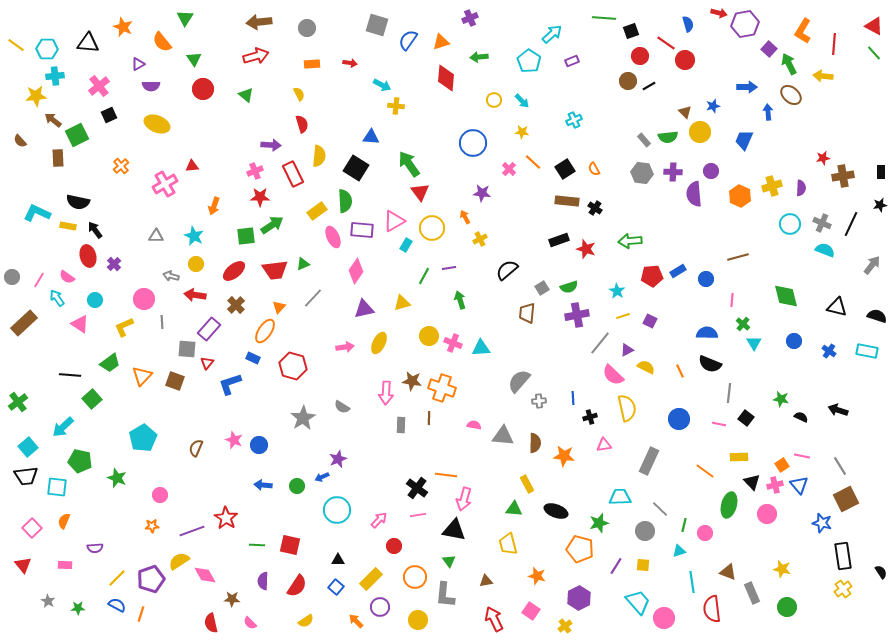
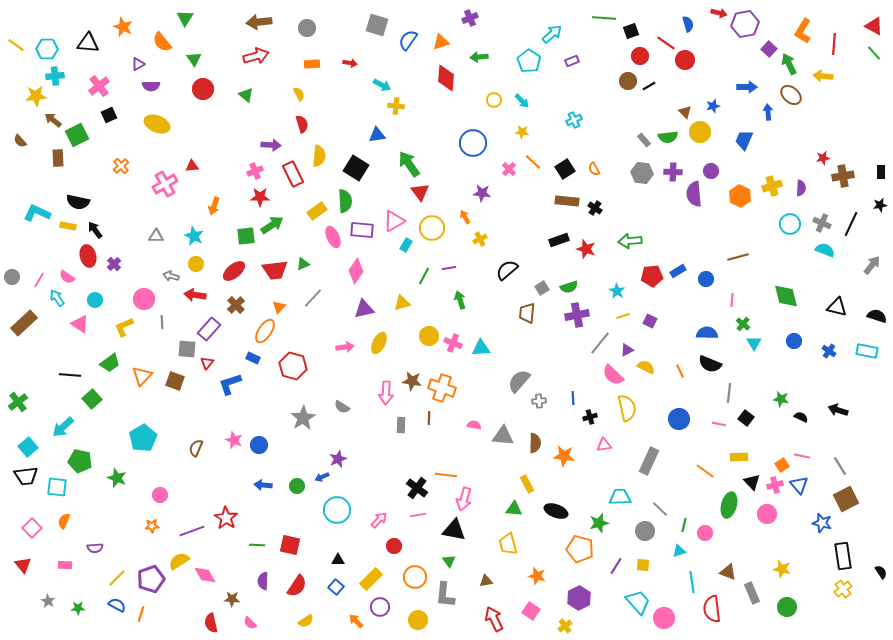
blue triangle at (371, 137): moved 6 px right, 2 px up; rotated 12 degrees counterclockwise
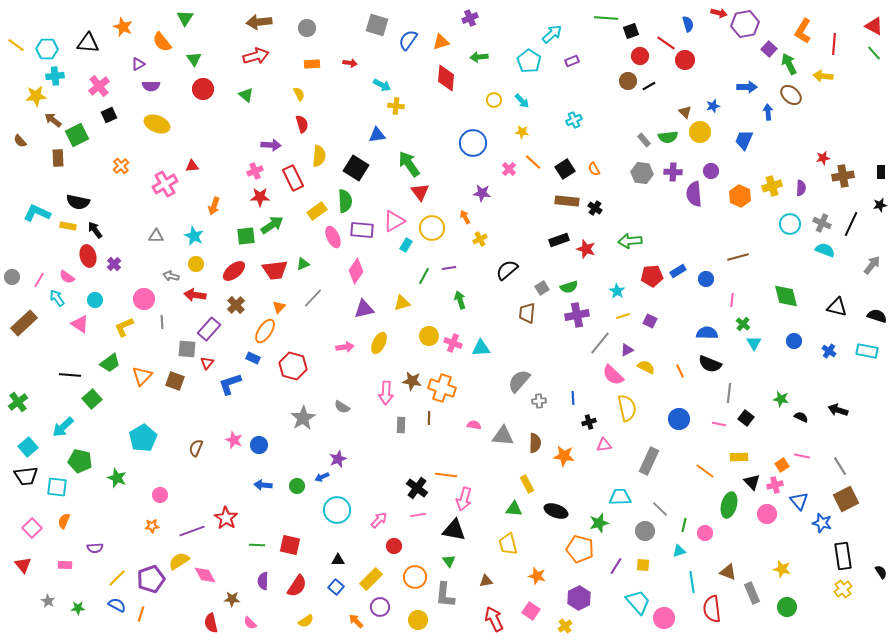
green line at (604, 18): moved 2 px right
red rectangle at (293, 174): moved 4 px down
black cross at (590, 417): moved 1 px left, 5 px down
blue triangle at (799, 485): moved 16 px down
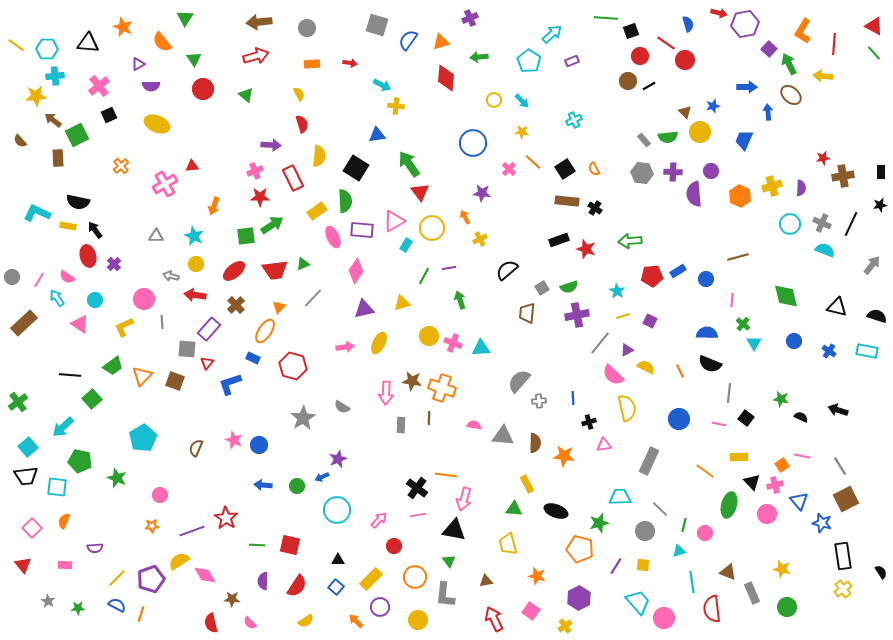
green trapezoid at (110, 363): moved 3 px right, 3 px down
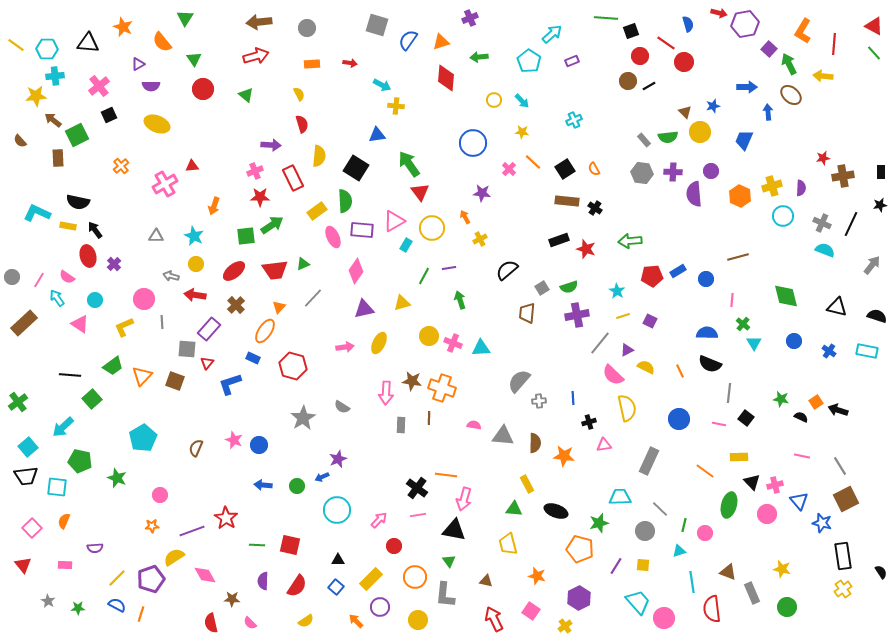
red circle at (685, 60): moved 1 px left, 2 px down
cyan circle at (790, 224): moved 7 px left, 8 px up
orange square at (782, 465): moved 34 px right, 63 px up
yellow semicircle at (179, 561): moved 5 px left, 4 px up
brown triangle at (486, 581): rotated 24 degrees clockwise
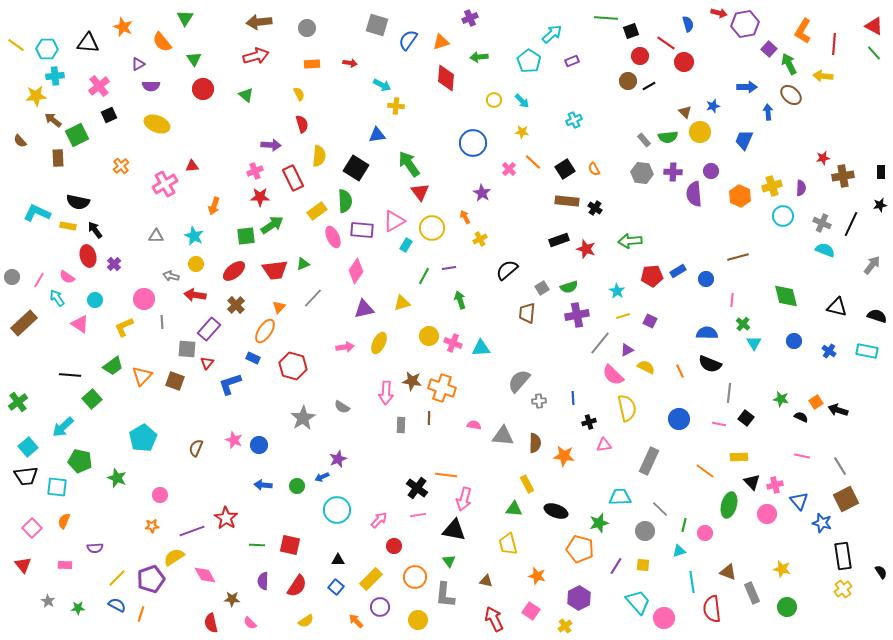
purple star at (482, 193): rotated 24 degrees clockwise
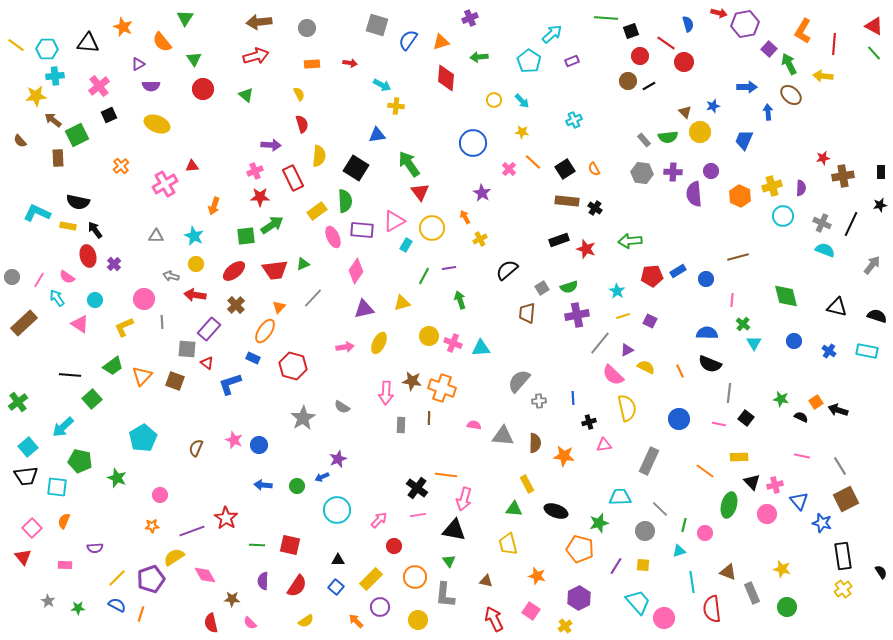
red triangle at (207, 363): rotated 32 degrees counterclockwise
red triangle at (23, 565): moved 8 px up
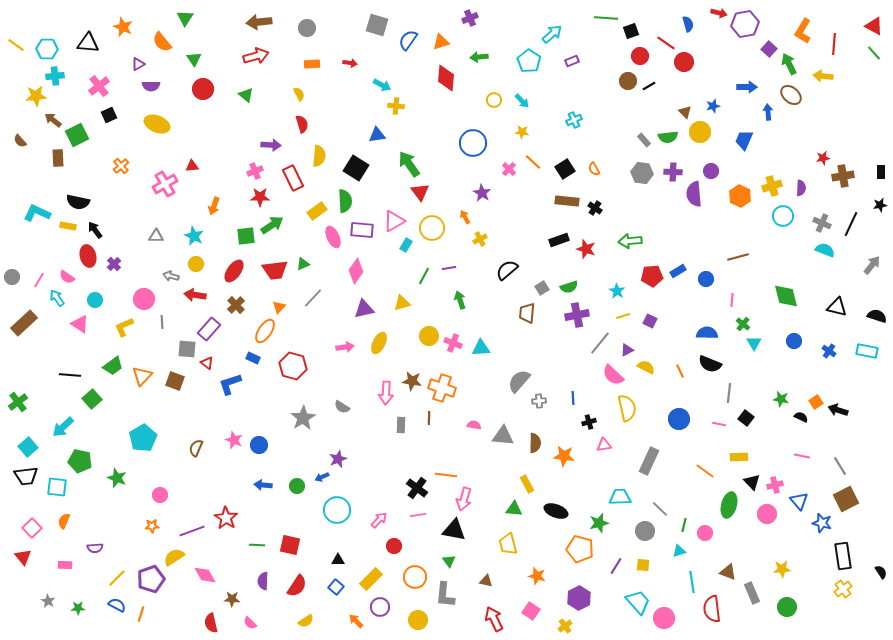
red ellipse at (234, 271): rotated 15 degrees counterclockwise
yellow star at (782, 569): rotated 18 degrees counterclockwise
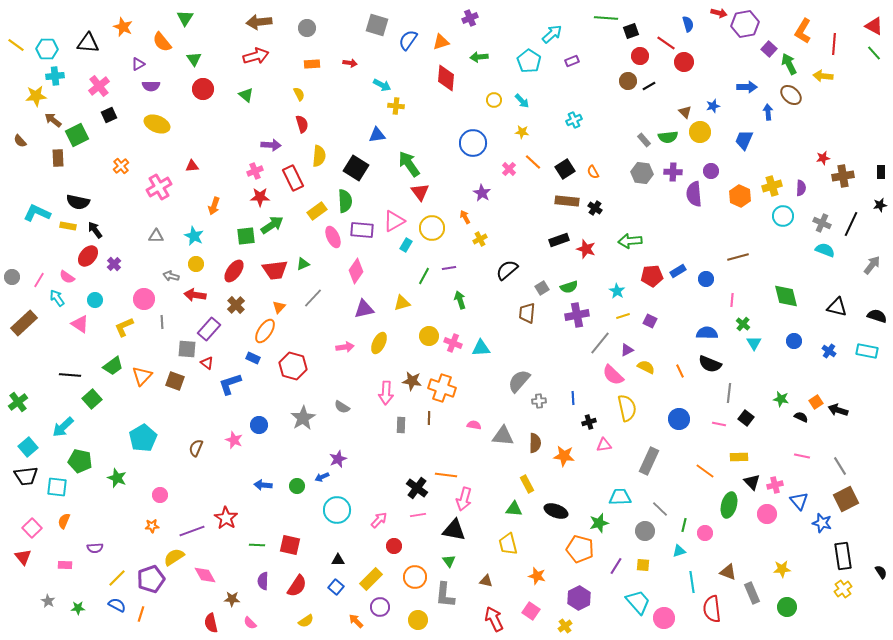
orange semicircle at (594, 169): moved 1 px left, 3 px down
pink cross at (165, 184): moved 6 px left, 3 px down
red ellipse at (88, 256): rotated 55 degrees clockwise
blue circle at (259, 445): moved 20 px up
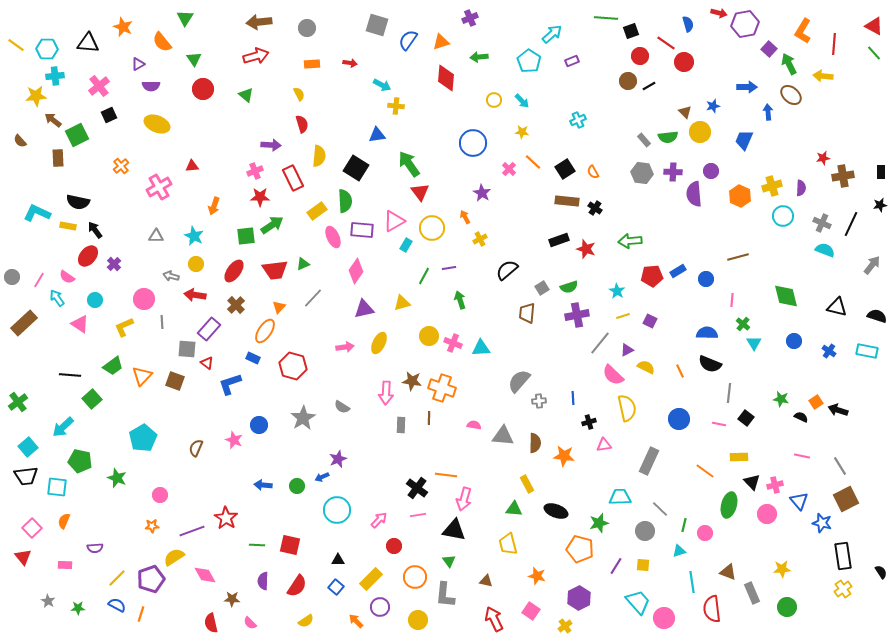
cyan cross at (574, 120): moved 4 px right
